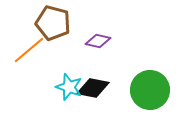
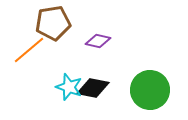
brown pentagon: rotated 24 degrees counterclockwise
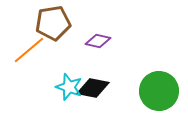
green circle: moved 9 px right, 1 px down
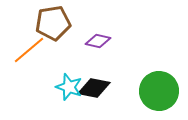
black diamond: moved 1 px right
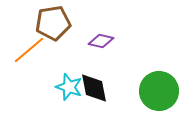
purple diamond: moved 3 px right
black diamond: rotated 68 degrees clockwise
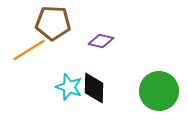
brown pentagon: rotated 12 degrees clockwise
orange line: rotated 8 degrees clockwise
black diamond: rotated 12 degrees clockwise
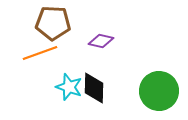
orange line: moved 11 px right, 3 px down; rotated 12 degrees clockwise
